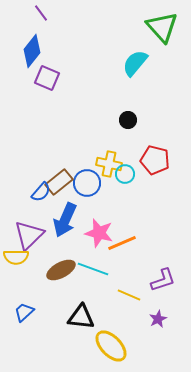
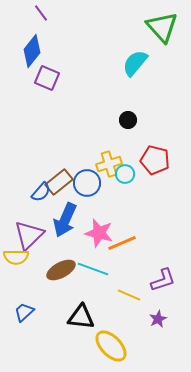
yellow cross: rotated 30 degrees counterclockwise
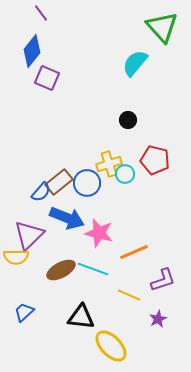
blue arrow: moved 2 px right, 2 px up; rotated 92 degrees counterclockwise
orange line: moved 12 px right, 9 px down
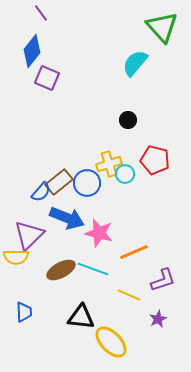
blue trapezoid: rotated 130 degrees clockwise
yellow ellipse: moved 4 px up
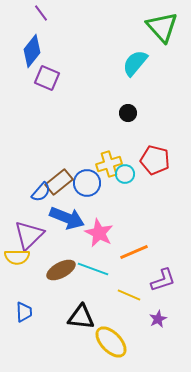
black circle: moved 7 px up
pink star: rotated 12 degrees clockwise
yellow semicircle: moved 1 px right
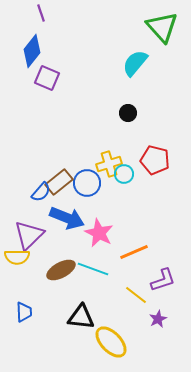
purple line: rotated 18 degrees clockwise
cyan circle: moved 1 px left
yellow line: moved 7 px right; rotated 15 degrees clockwise
